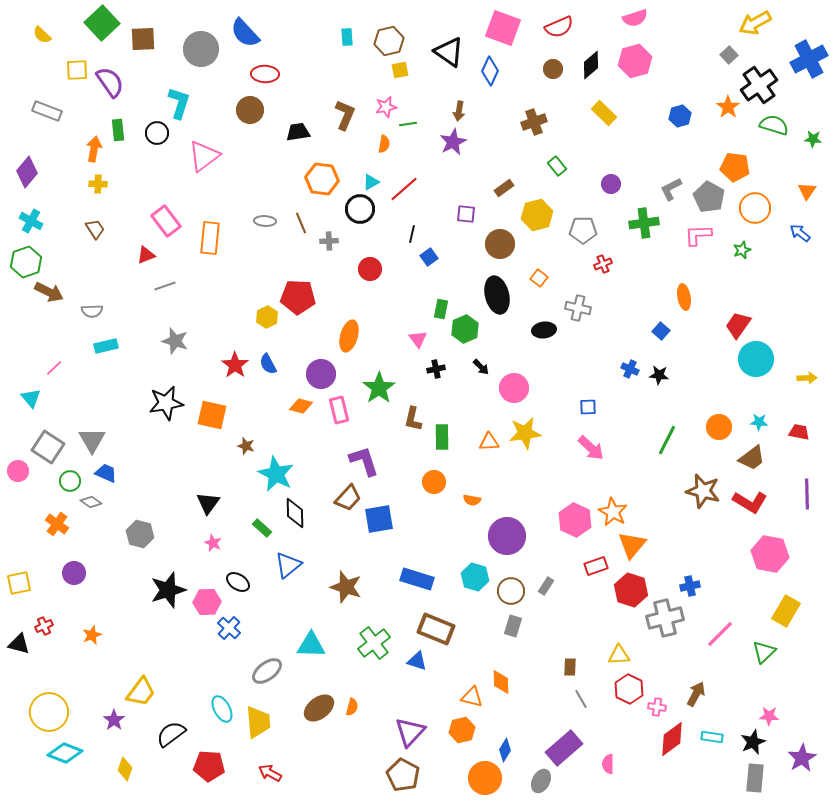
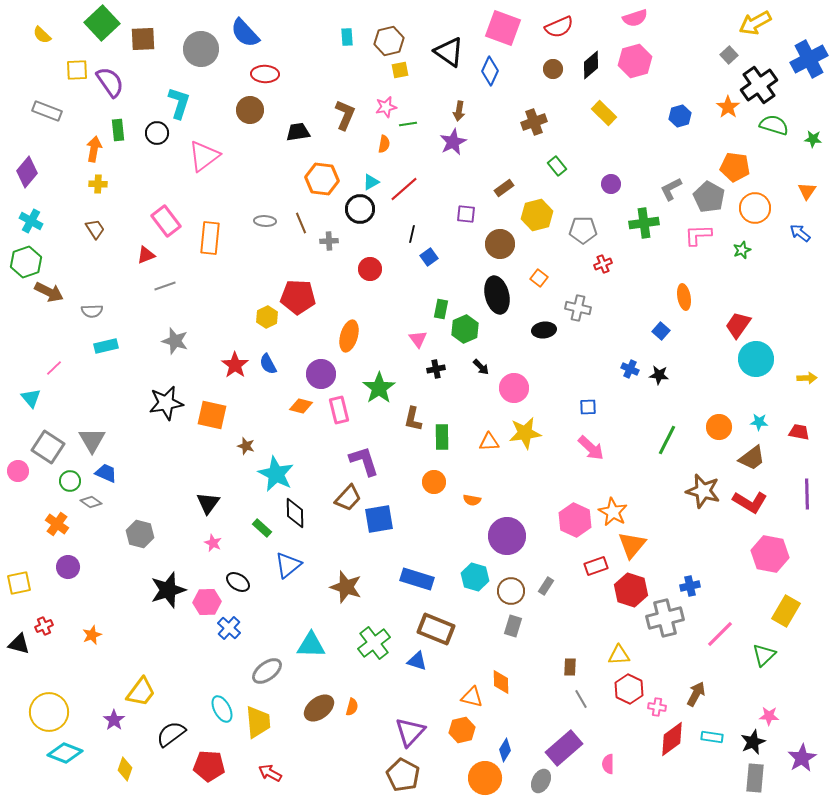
purple circle at (74, 573): moved 6 px left, 6 px up
green triangle at (764, 652): moved 3 px down
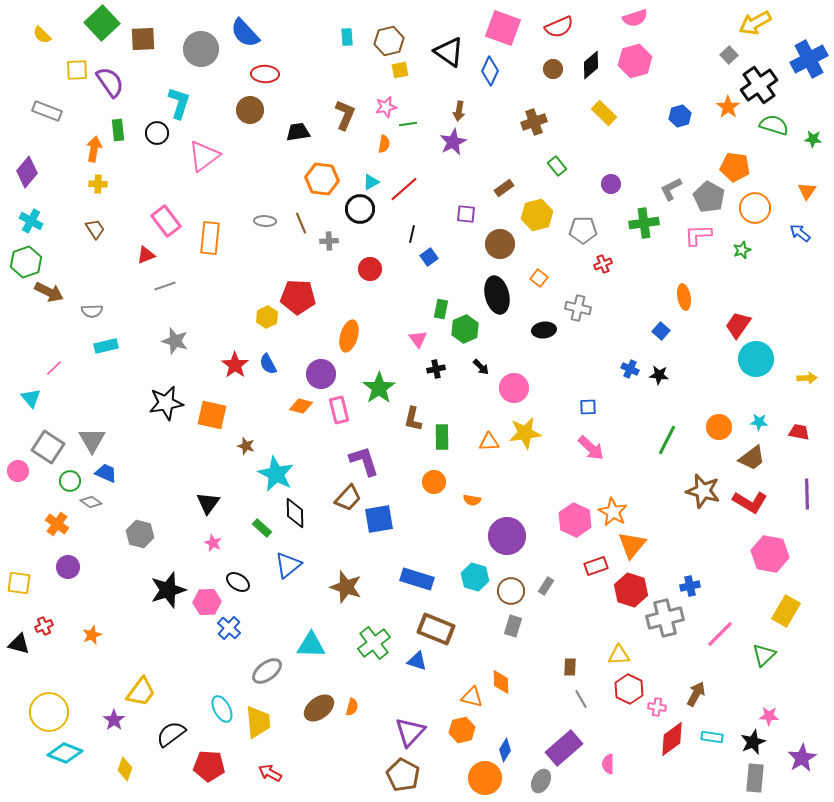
yellow square at (19, 583): rotated 20 degrees clockwise
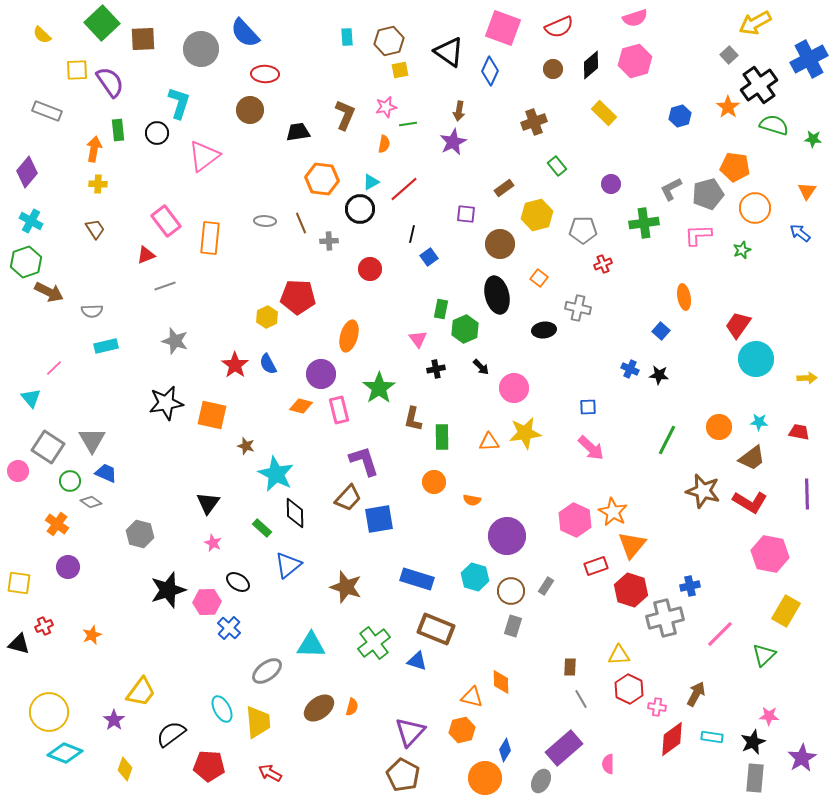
gray pentagon at (709, 197): moved 1 px left, 3 px up; rotated 28 degrees clockwise
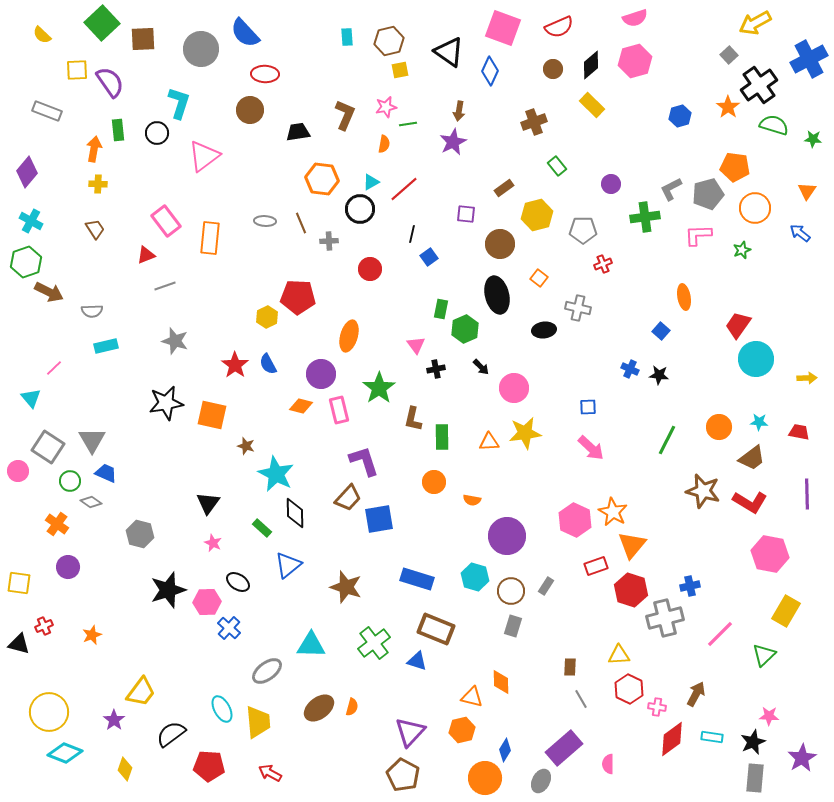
yellow rectangle at (604, 113): moved 12 px left, 8 px up
green cross at (644, 223): moved 1 px right, 6 px up
pink triangle at (418, 339): moved 2 px left, 6 px down
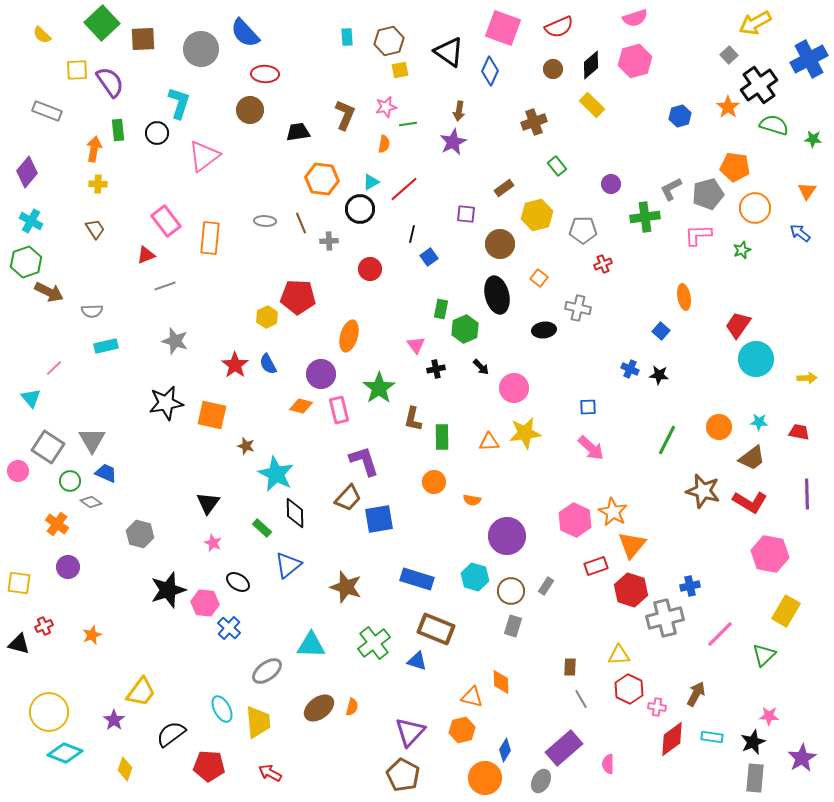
pink hexagon at (207, 602): moved 2 px left, 1 px down; rotated 8 degrees clockwise
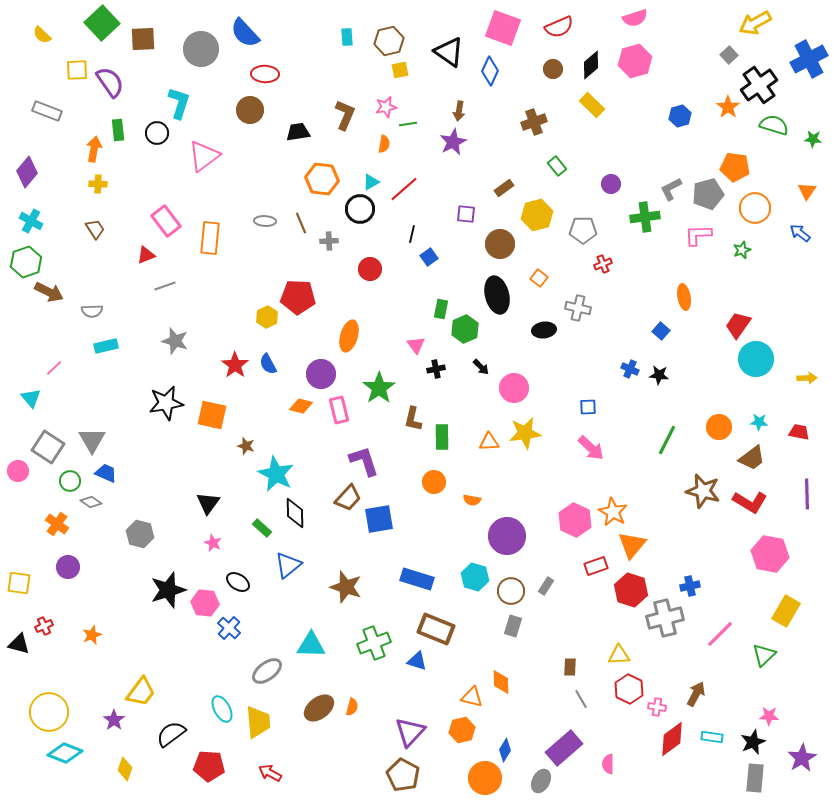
green cross at (374, 643): rotated 16 degrees clockwise
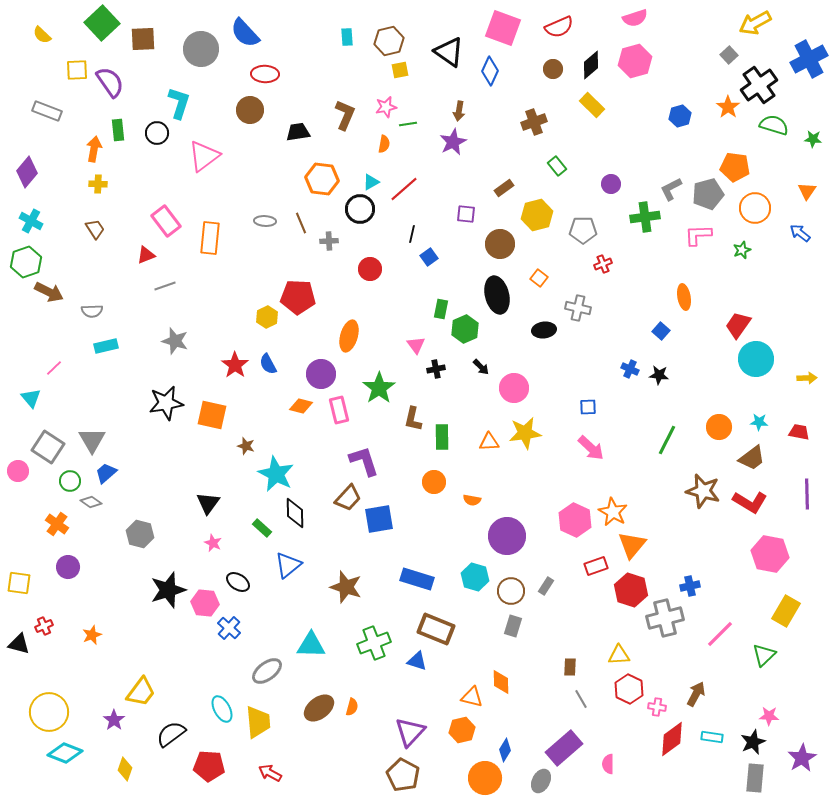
blue trapezoid at (106, 473): rotated 65 degrees counterclockwise
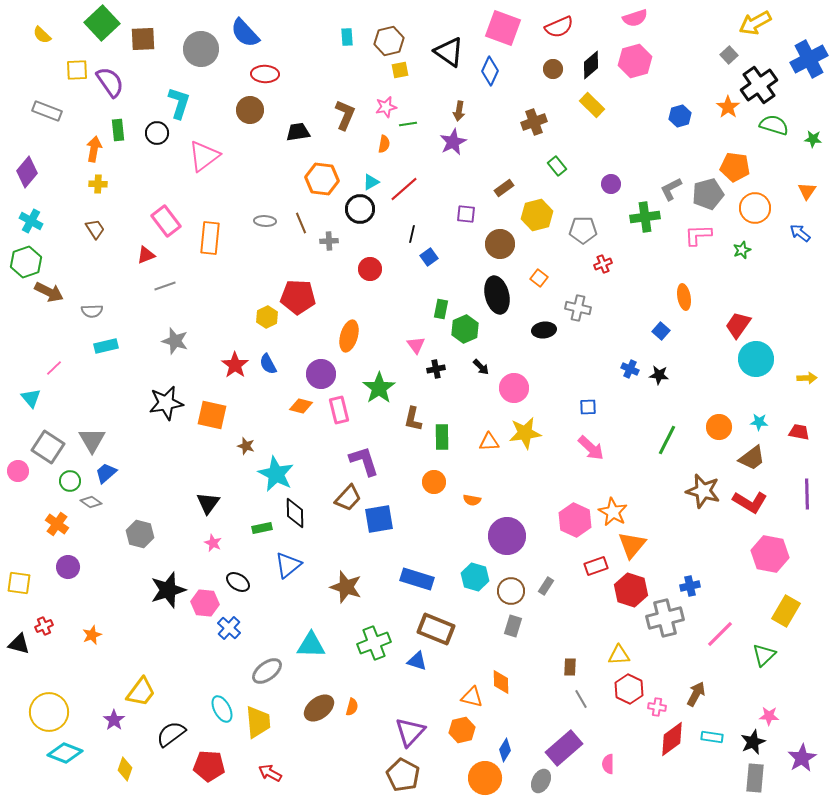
green rectangle at (262, 528): rotated 54 degrees counterclockwise
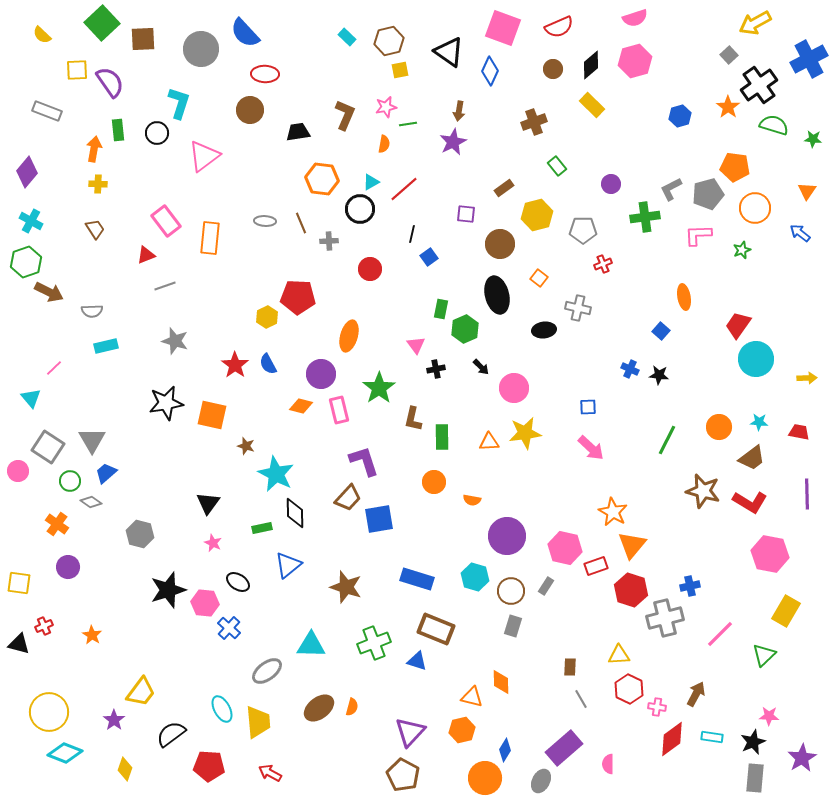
cyan rectangle at (347, 37): rotated 42 degrees counterclockwise
pink hexagon at (575, 520): moved 10 px left, 28 px down; rotated 12 degrees counterclockwise
orange star at (92, 635): rotated 18 degrees counterclockwise
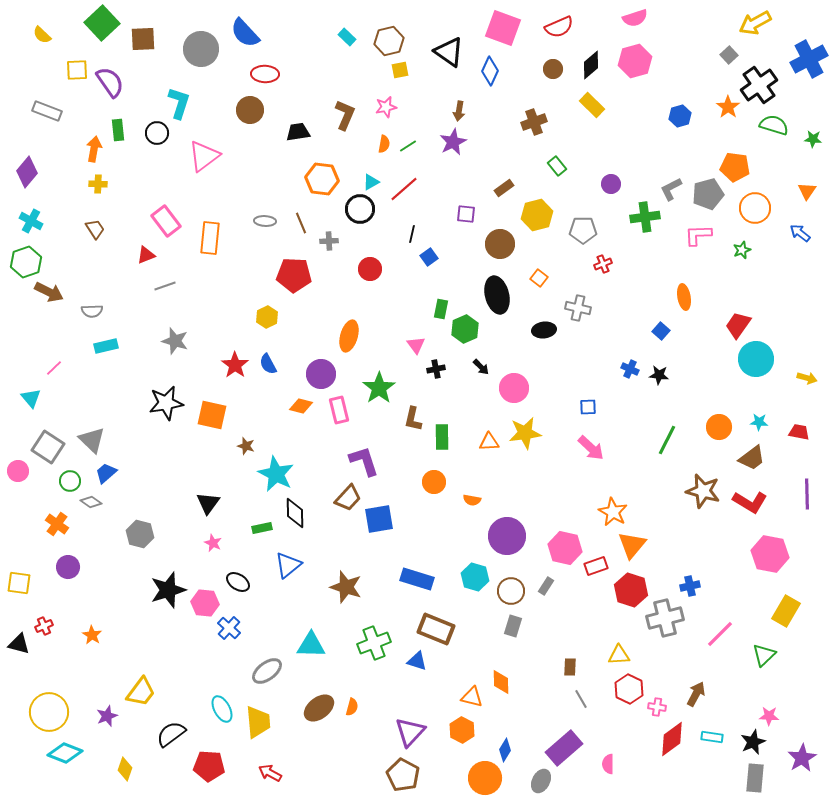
green line at (408, 124): moved 22 px down; rotated 24 degrees counterclockwise
red pentagon at (298, 297): moved 4 px left, 22 px up
yellow arrow at (807, 378): rotated 18 degrees clockwise
gray triangle at (92, 440): rotated 16 degrees counterclockwise
purple star at (114, 720): moved 7 px left, 4 px up; rotated 15 degrees clockwise
orange hexagon at (462, 730): rotated 20 degrees counterclockwise
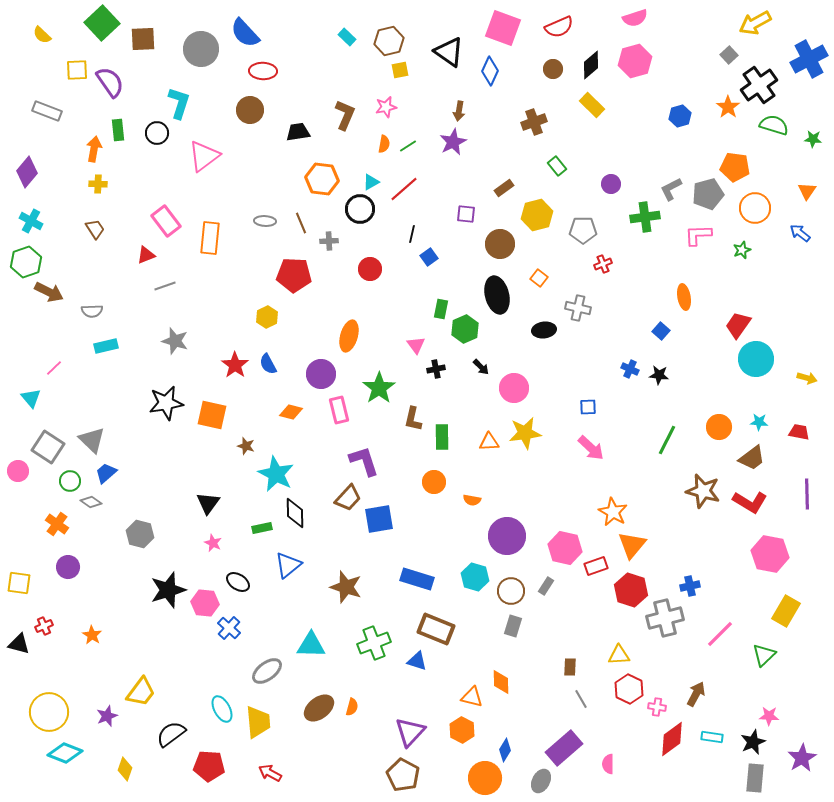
red ellipse at (265, 74): moved 2 px left, 3 px up
orange diamond at (301, 406): moved 10 px left, 6 px down
